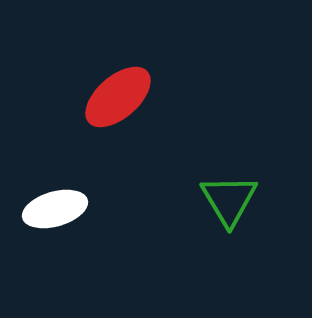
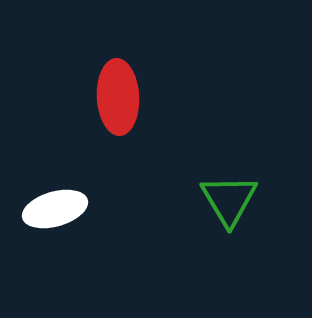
red ellipse: rotated 52 degrees counterclockwise
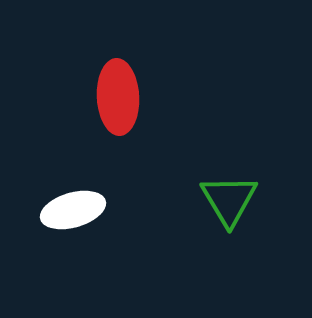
white ellipse: moved 18 px right, 1 px down
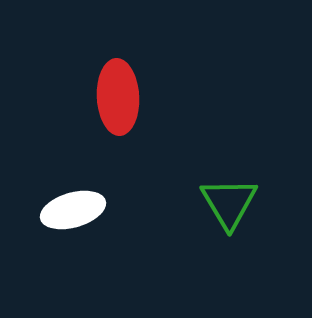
green triangle: moved 3 px down
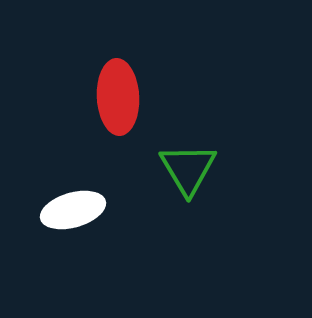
green triangle: moved 41 px left, 34 px up
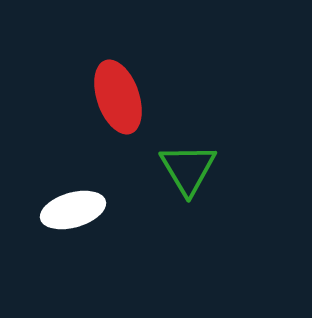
red ellipse: rotated 16 degrees counterclockwise
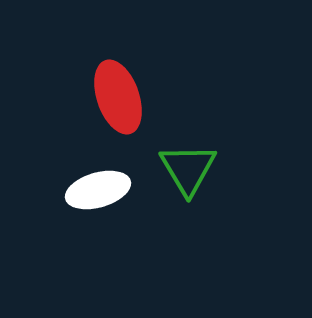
white ellipse: moved 25 px right, 20 px up
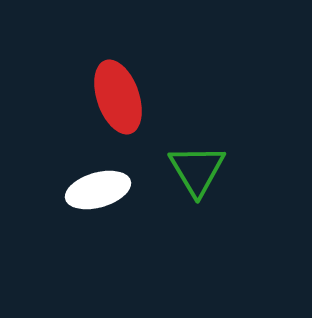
green triangle: moved 9 px right, 1 px down
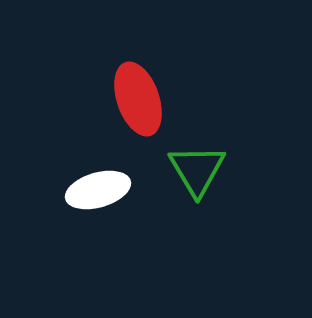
red ellipse: moved 20 px right, 2 px down
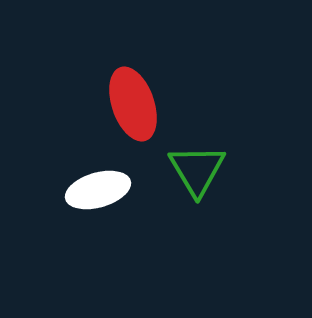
red ellipse: moved 5 px left, 5 px down
